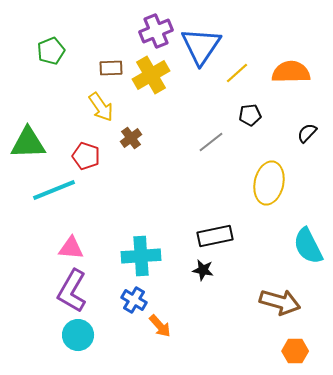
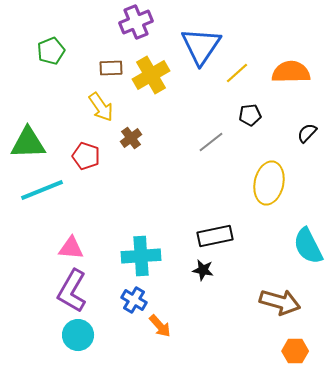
purple cross: moved 20 px left, 9 px up
cyan line: moved 12 px left
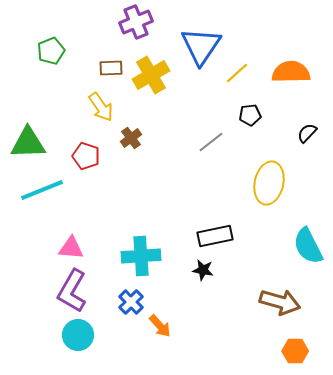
blue cross: moved 3 px left, 2 px down; rotated 15 degrees clockwise
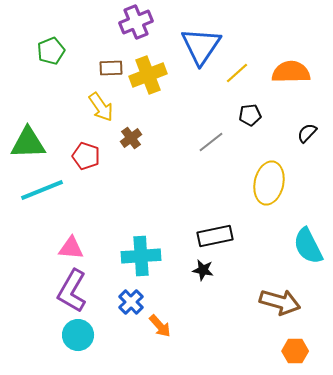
yellow cross: moved 3 px left; rotated 9 degrees clockwise
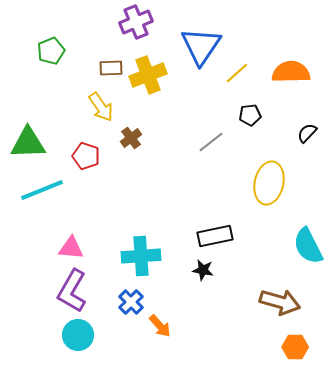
orange hexagon: moved 4 px up
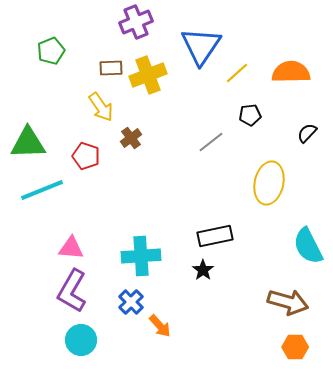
black star: rotated 25 degrees clockwise
brown arrow: moved 8 px right
cyan circle: moved 3 px right, 5 px down
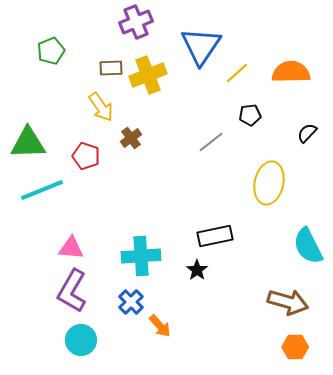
black star: moved 6 px left
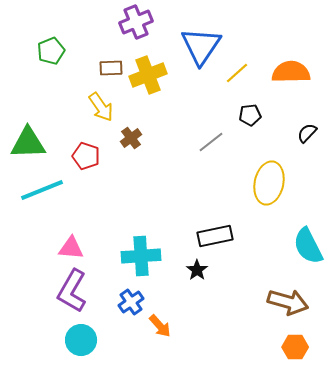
blue cross: rotated 10 degrees clockwise
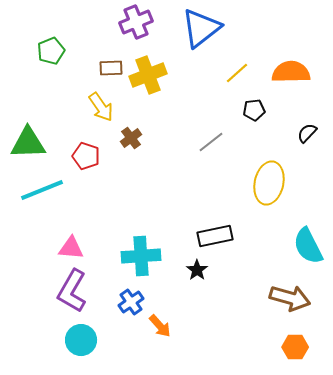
blue triangle: moved 18 px up; rotated 18 degrees clockwise
black pentagon: moved 4 px right, 5 px up
brown arrow: moved 2 px right, 4 px up
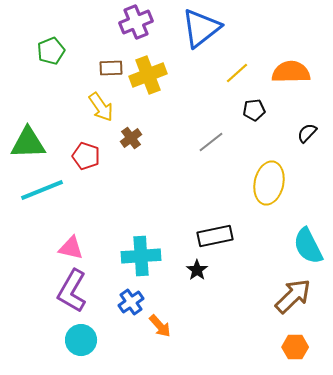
pink triangle: rotated 8 degrees clockwise
brown arrow: moved 3 px right, 2 px up; rotated 60 degrees counterclockwise
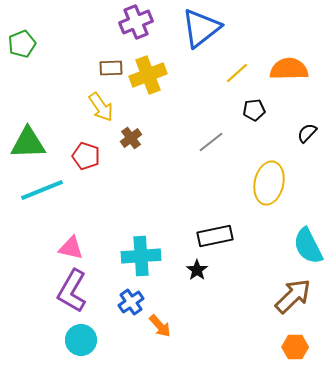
green pentagon: moved 29 px left, 7 px up
orange semicircle: moved 2 px left, 3 px up
